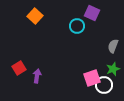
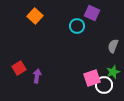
green star: moved 3 px down
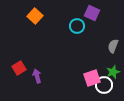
purple arrow: rotated 24 degrees counterclockwise
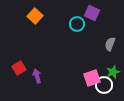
cyan circle: moved 2 px up
gray semicircle: moved 3 px left, 2 px up
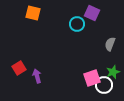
orange square: moved 2 px left, 3 px up; rotated 28 degrees counterclockwise
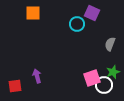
orange square: rotated 14 degrees counterclockwise
red square: moved 4 px left, 18 px down; rotated 24 degrees clockwise
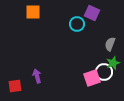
orange square: moved 1 px up
green star: moved 9 px up
white circle: moved 13 px up
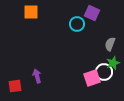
orange square: moved 2 px left
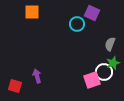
orange square: moved 1 px right
pink square: moved 2 px down
red square: rotated 24 degrees clockwise
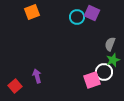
orange square: rotated 21 degrees counterclockwise
cyan circle: moved 7 px up
green star: moved 3 px up
red square: rotated 32 degrees clockwise
